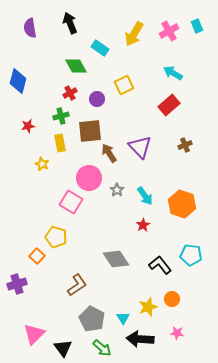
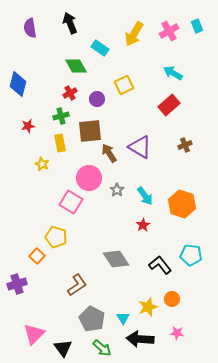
blue diamond at (18, 81): moved 3 px down
purple triangle at (140, 147): rotated 15 degrees counterclockwise
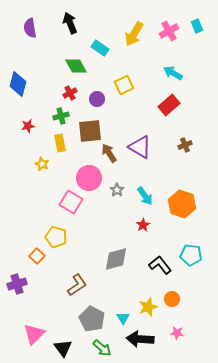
gray diamond at (116, 259): rotated 72 degrees counterclockwise
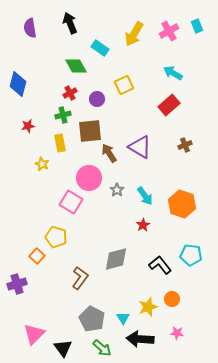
green cross at (61, 116): moved 2 px right, 1 px up
brown L-shape at (77, 285): moved 3 px right, 7 px up; rotated 20 degrees counterclockwise
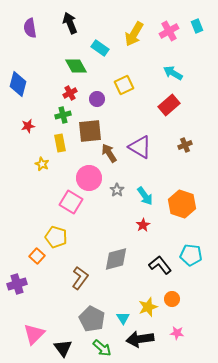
black arrow at (140, 339): rotated 12 degrees counterclockwise
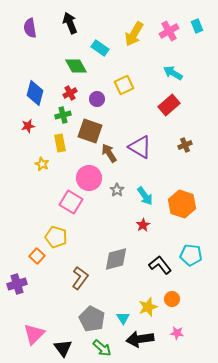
blue diamond at (18, 84): moved 17 px right, 9 px down
brown square at (90, 131): rotated 25 degrees clockwise
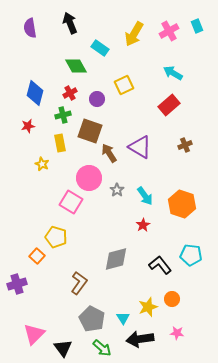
brown L-shape at (80, 278): moved 1 px left, 5 px down
